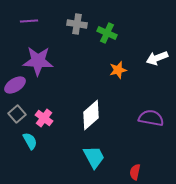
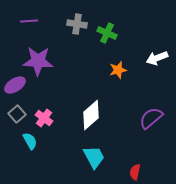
purple semicircle: rotated 50 degrees counterclockwise
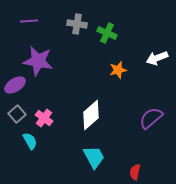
purple star: rotated 8 degrees clockwise
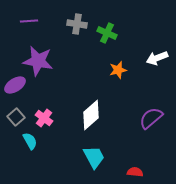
gray square: moved 1 px left, 3 px down
red semicircle: rotated 84 degrees clockwise
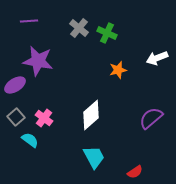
gray cross: moved 2 px right, 4 px down; rotated 30 degrees clockwise
cyan semicircle: moved 1 px up; rotated 24 degrees counterclockwise
red semicircle: rotated 140 degrees clockwise
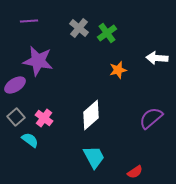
green cross: rotated 30 degrees clockwise
white arrow: rotated 25 degrees clockwise
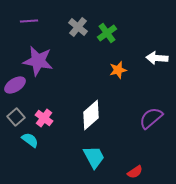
gray cross: moved 1 px left, 1 px up
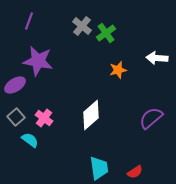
purple line: rotated 66 degrees counterclockwise
gray cross: moved 4 px right, 1 px up
green cross: moved 1 px left
cyan trapezoid: moved 5 px right, 11 px down; rotated 20 degrees clockwise
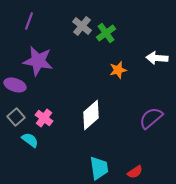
purple ellipse: rotated 50 degrees clockwise
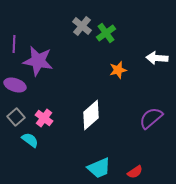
purple line: moved 15 px left, 23 px down; rotated 18 degrees counterclockwise
cyan trapezoid: rotated 75 degrees clockwise
